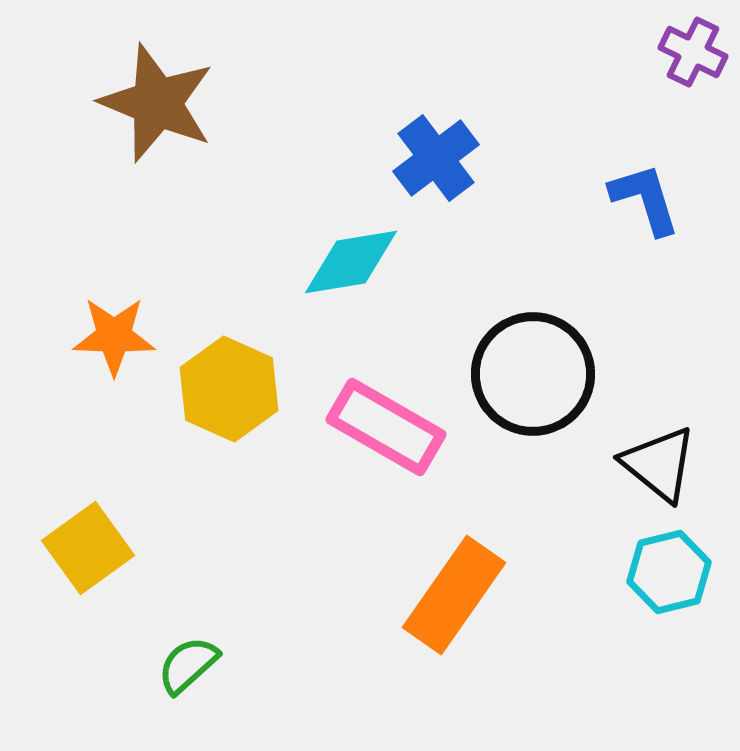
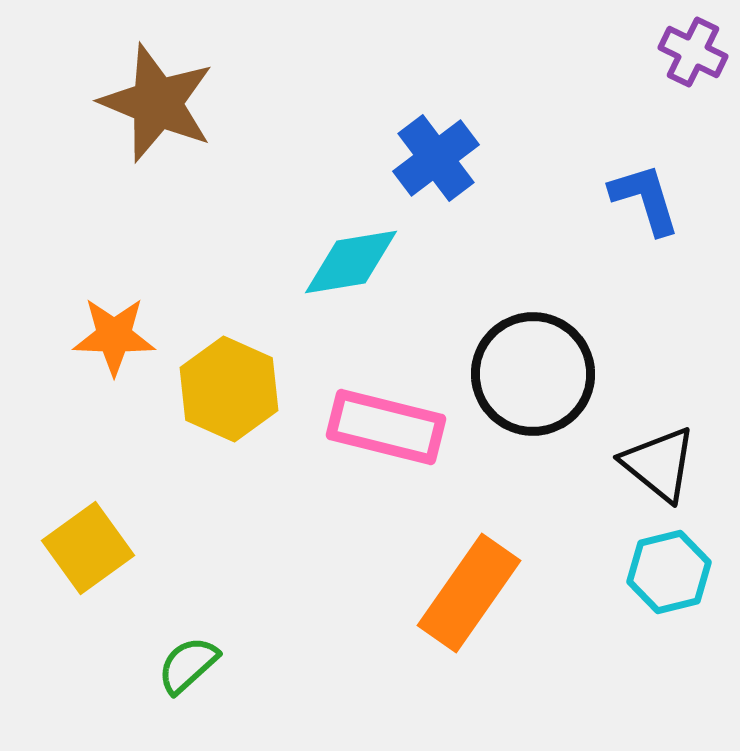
pink rectangle: rotated 16 degrees counterclockwise
orange rectangle: moved 15 px right, 2 px up
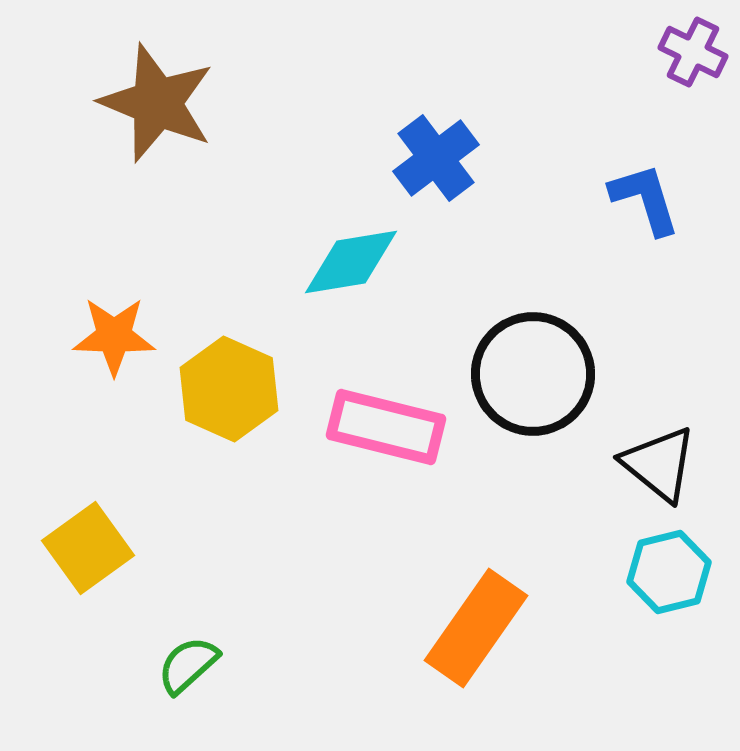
orange rectangle: moved 7 px right, 35 px down
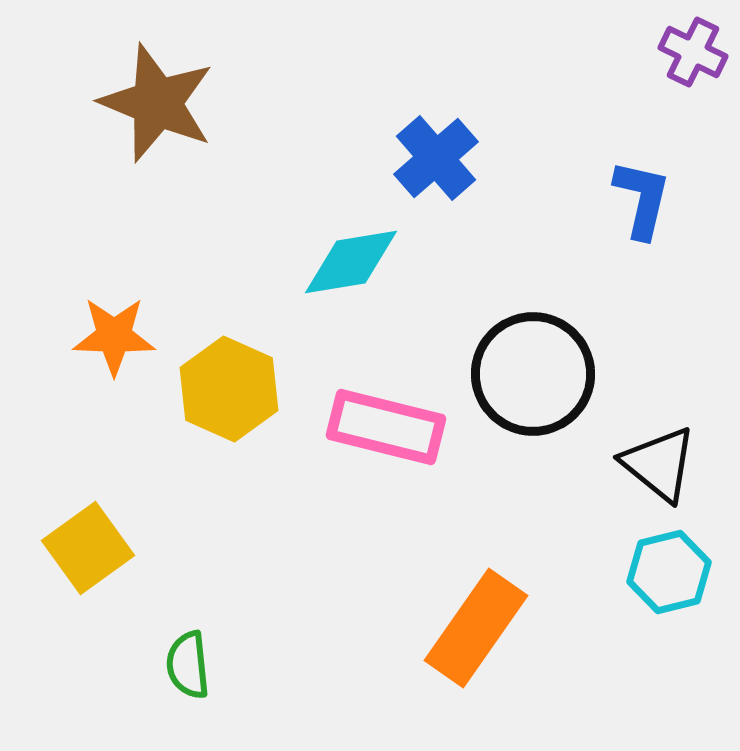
blue cross: rotated 4 degrees counterclockwise
blue L-shape: moved 3 px left; rotated 30 degrees clockwise
green semicircle: rotated 54 degrees counterclockwise
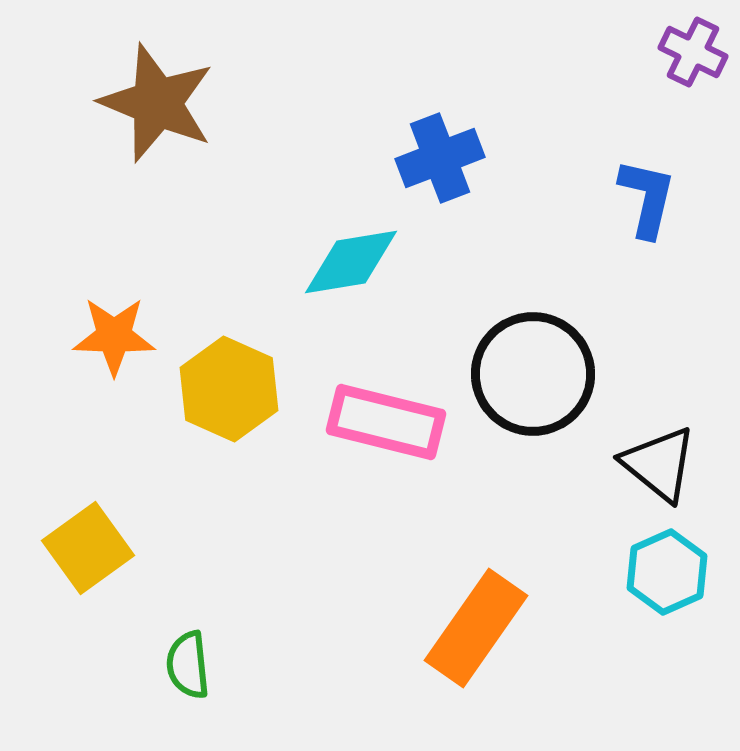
blue cross: moved 4 px right; rotated 20 degrees clockwise
blue L-shape: moved 5 px right, 1 px up
pink rectangle: moved 5 px up
cyan hexagon: moved 2 px left; rotated 10 degrees counterclockwise
